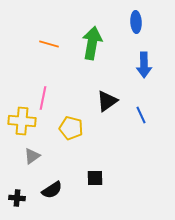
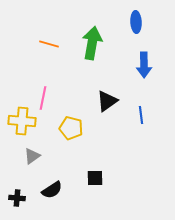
blue line: rotated 18 degrees clockwise
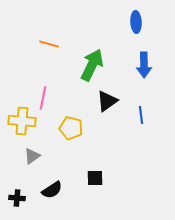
green arrow: moved 22 px down; rotated 16 degrees clockwise
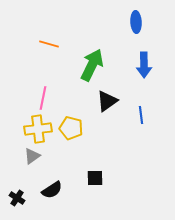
yellow cross: moved 16 px right, 8 px down; rotated 12 degrees counterclockwise
black cross: rotated 28 degrees clockwise
